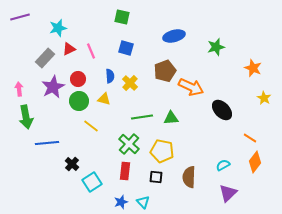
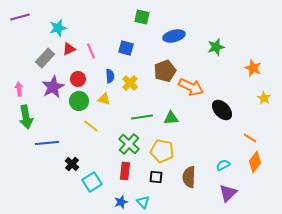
green square: moved 20 px right
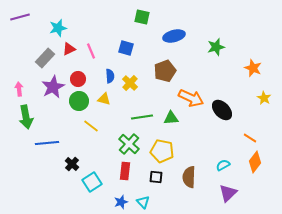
orange arrow: moved 11 px down
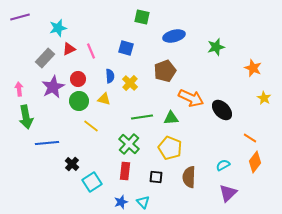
yellow pentagon: moved 8 px right, 3 px up; rotated 10 degrees clockwise
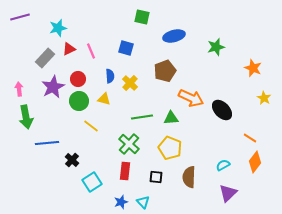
black cross: moved 4 px up
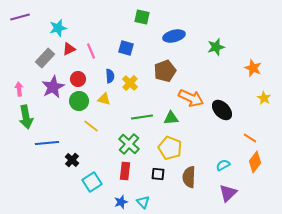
black square: moved 2 px right, 3 px up
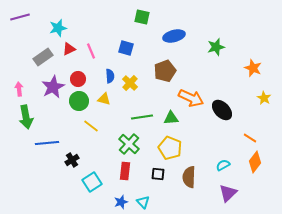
gray rectangle: moved 2 px left, 1 px up; rotated 12 degrees clockwise
black cross: rotated 16 degrees clockwise
